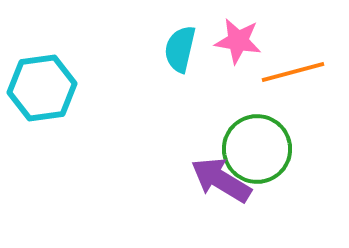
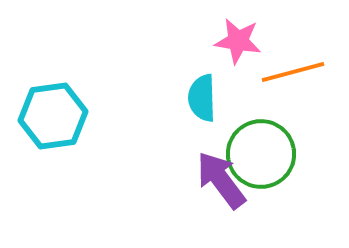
cyan semicircle: moved 22 px right, 49 px down; rotated 15 degrees counterclockwise
cyan hexagon: moved 11 px right, 28 px down
green circle: moved 4 px right, 5 px down
purple arrow: rotated 22 degrees clockwise
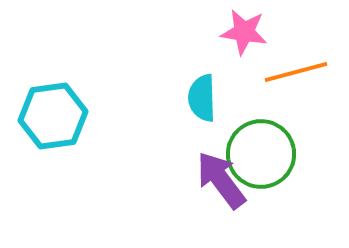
pink star: moved 6 px right, 9 px up
orange line: moved 3 px right
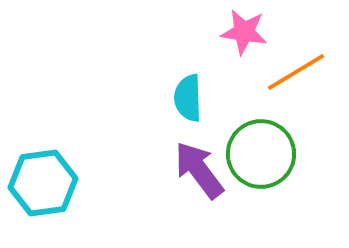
orange line: rotated 16 degrees counterclockwise
cyan semicircle: moved 14 px left
cyan hexagon: moved 10 px left, 67 px down
purple arrow: moved 22 px left, 10 px up
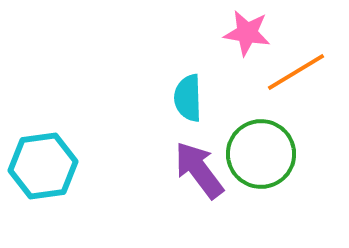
pink star: moved 3 px right, 1 px down
cyan hexagon: moved 17 px up
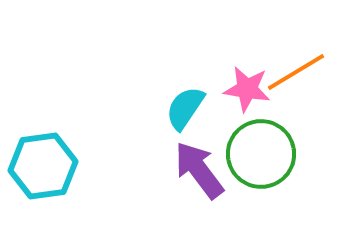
pink star: moved 56 px down
cyan semicircle: moved 3 px left, 10 px down; rotated 36 degrees clockwise
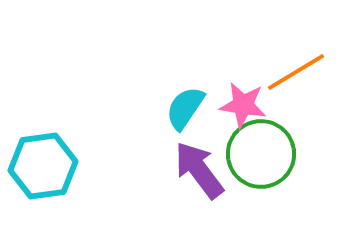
pink star: moved 4 px left, 16 px down
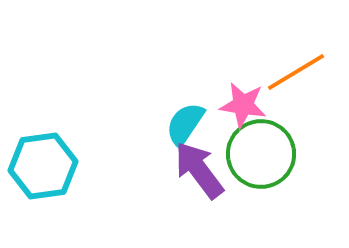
cyan semicircle: moved 16 px down
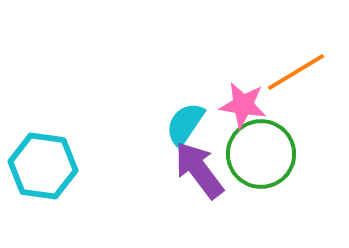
cyan hexagon: rotated 16 degrees clockwise
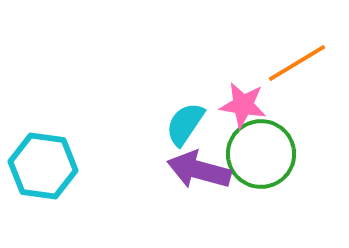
orange line: moved 1 px right, 9 px up
purple arrow: rotated 38 degrees counterclockwise
